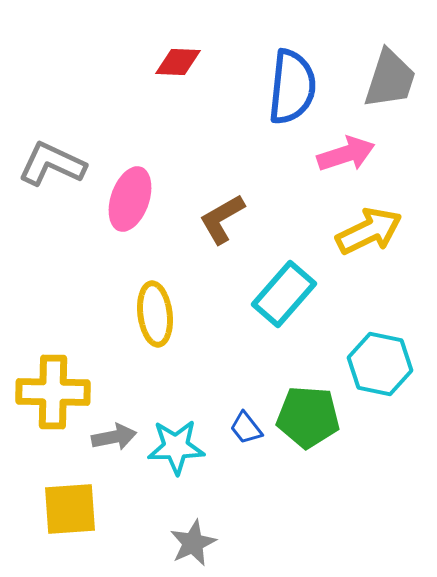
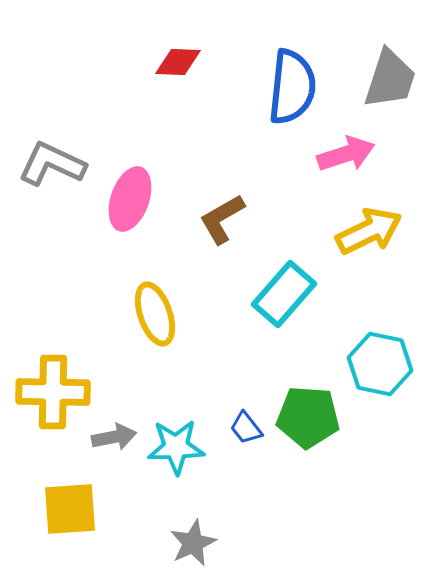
yellow ellipse: rotated 12 degrees counterclockwise
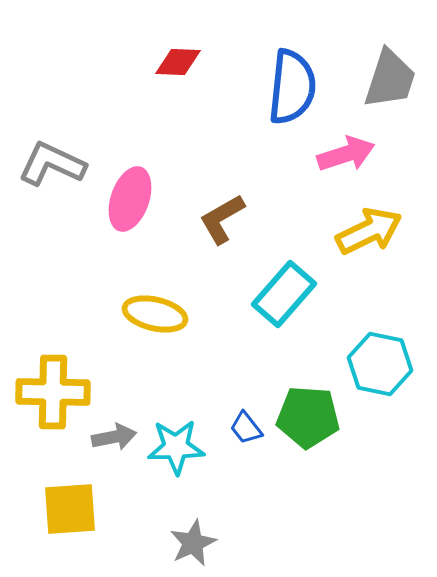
yellow ellipse: rotated 58 degrees counterclockwise
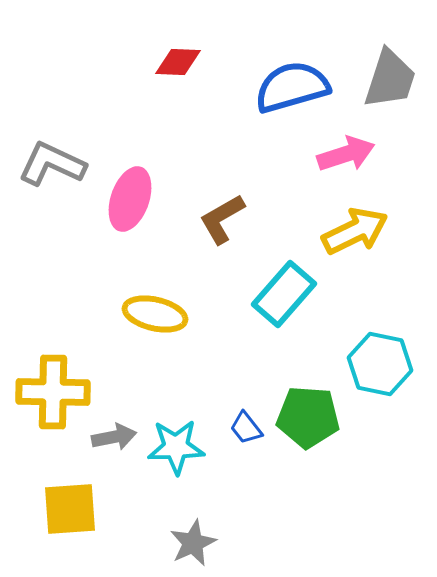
blue semicircle: rotated 112 degrees counterclockwise
yellow arrow: moved 14 px left
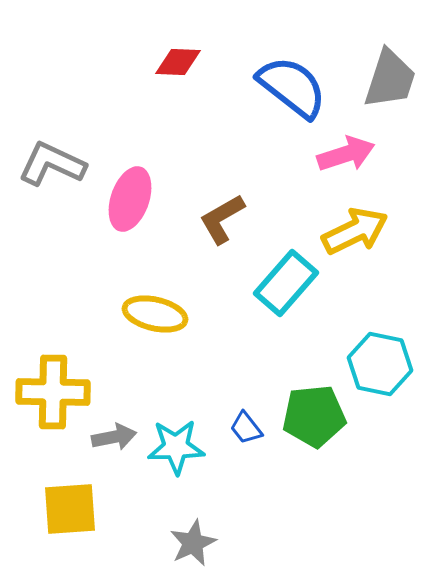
blue semicircle: rotated 54 degrees clockwise
cyan rectangle: moved 2 px right, 11 px up
green pentagon: moved 6 px right, 1 px up; rotated 10 degrees counterclockwise
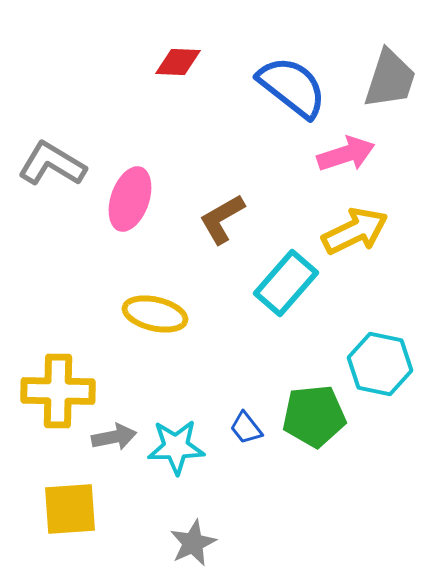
gray L-shape: rotated 6 degrees clockwise
yellow cross: moved 5 px right, 1 px up
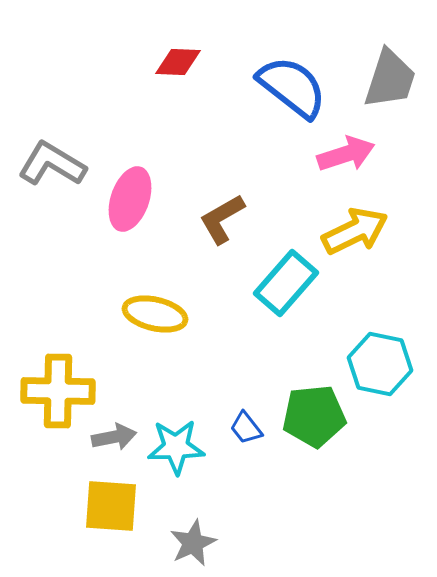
yellow square: moved 41 px right, 3 px up; rotated 8 degrees clockwise
